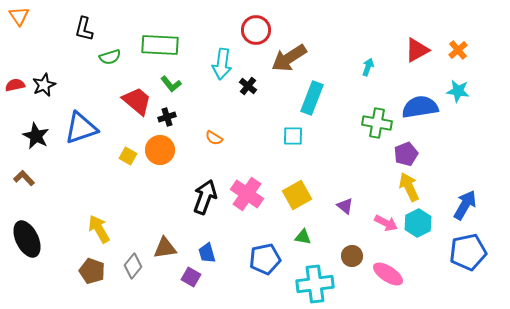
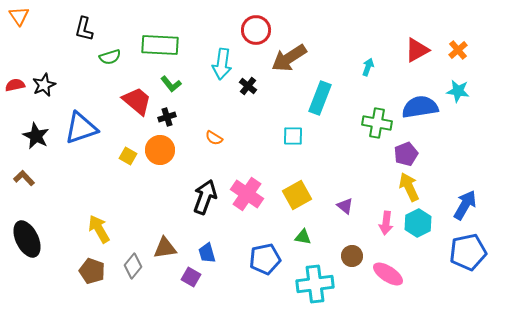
cyan rectangle at (312, 98): moved 8 px right
pink arrow at (386, 223): rotated 70 degrees clockwise
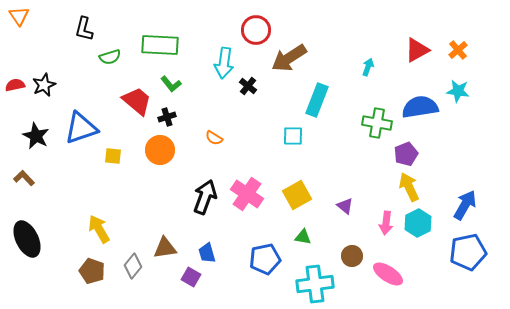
cyan arrow at (222, 64): moved 2 px right, 1 px up
cyan rectangle at (320, 98): moved 3 px left, 2 px down
yellow square at (128, 156): moved 15 px left; rotated 24 degrees counterclockwise
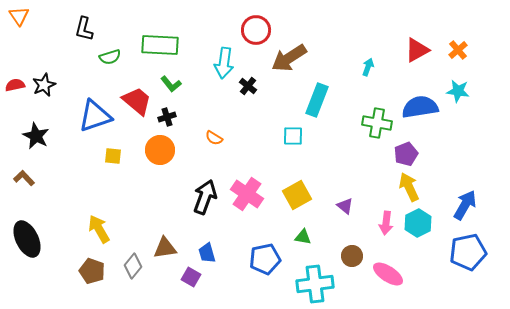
blue triangle at (81, 128): moved 14 px right, 12 px up
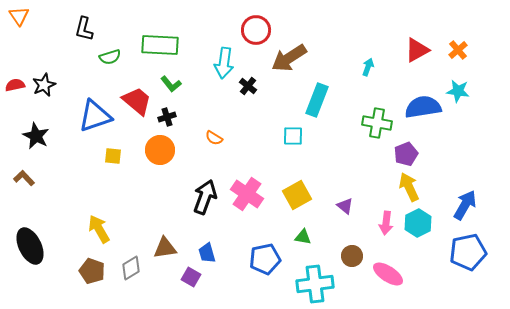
blue semicircle at (420, 107): moved 3 px right
black ellipse at (27, 239): moved 3 px right, 7 px down
gray diamond at (133, 266): moved 2 px left, 2 px down; rotated 20 degrees clockwise
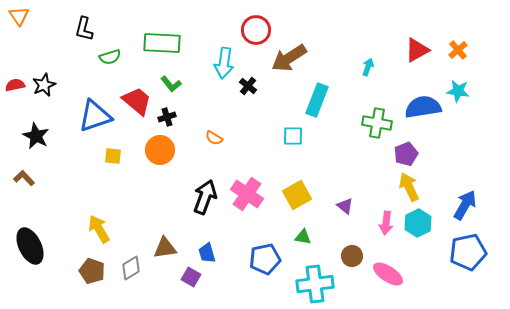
green rectangle at (160, 45): moved 2 px right, 2 px up
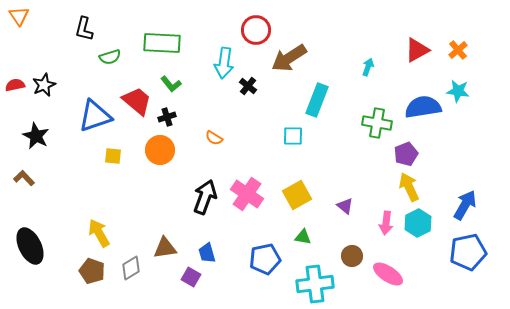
yellow arrow at (99, 229): moved 4 px down
